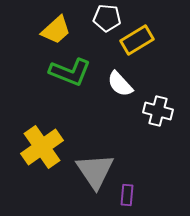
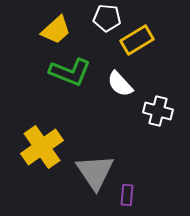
gray triangle: moved 1 px down
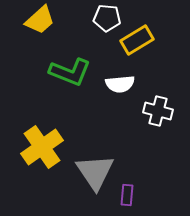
yellow trapezoid: moved 16 px left, 10 px up
white semicircle: rotated 52 degrees counterclockwise
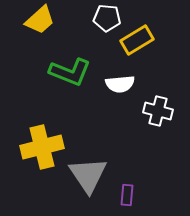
yellow cross: rotated 21 degrees clockwise
gray triangle: moved 7 px left, 3 px down
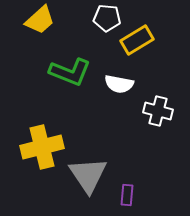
white semicircle: moved 1 px left; rotated 16 degrees clockwise
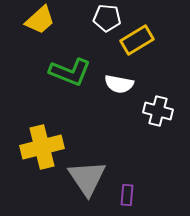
gray triangle: moved 1 px left, 3 px down
